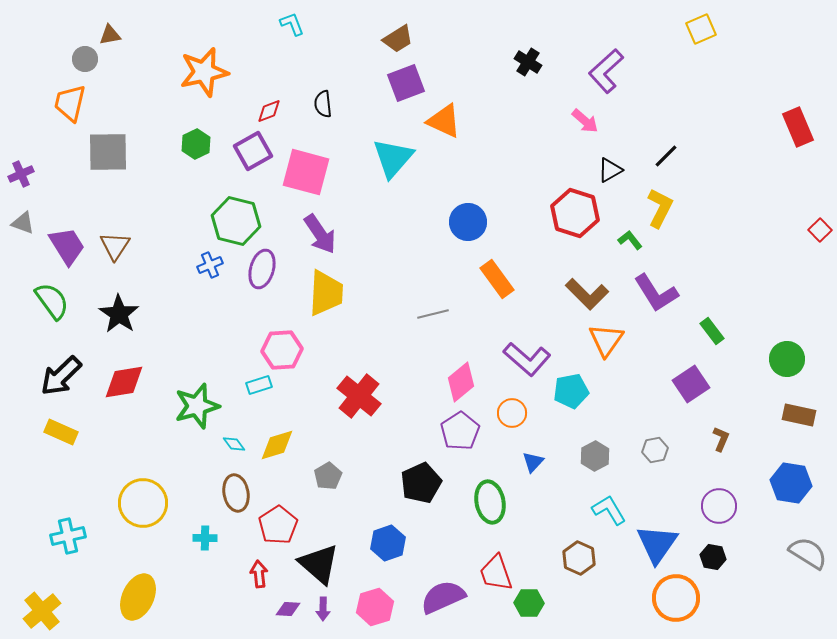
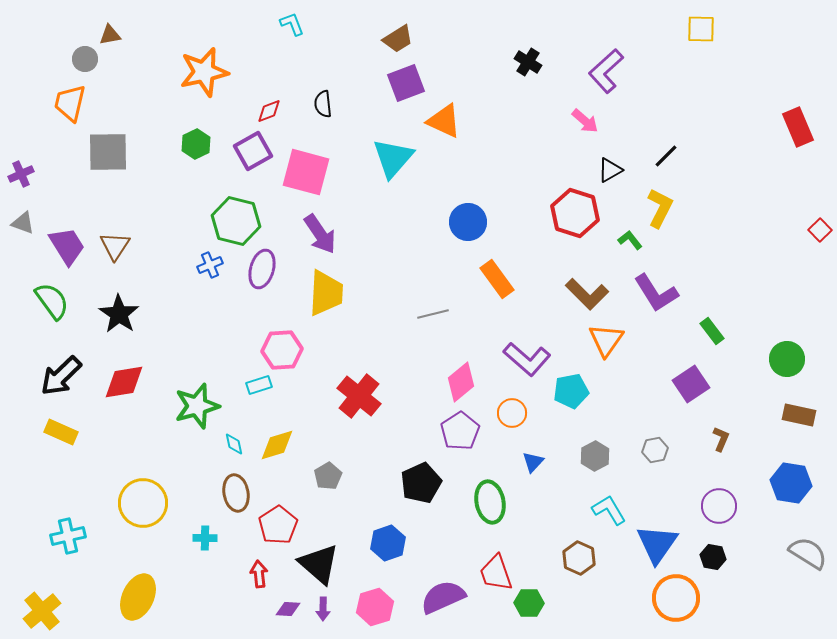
yellow square at (701, 29): rotated 24 degrees clockwise
cyan diamond at (234, 444): rotated 25 degrees clockwise
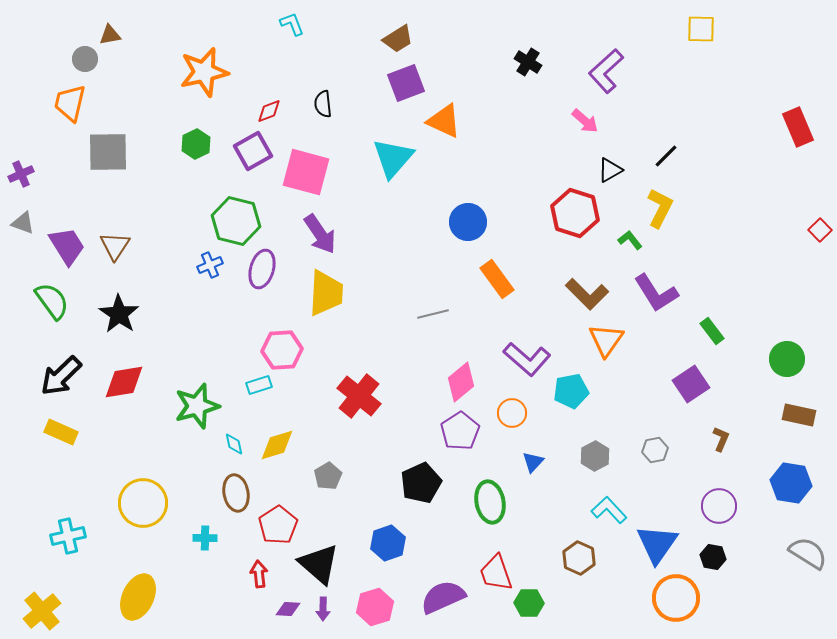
cyan L-shape at (609, 510): rotated 12 degrees counterclockwise
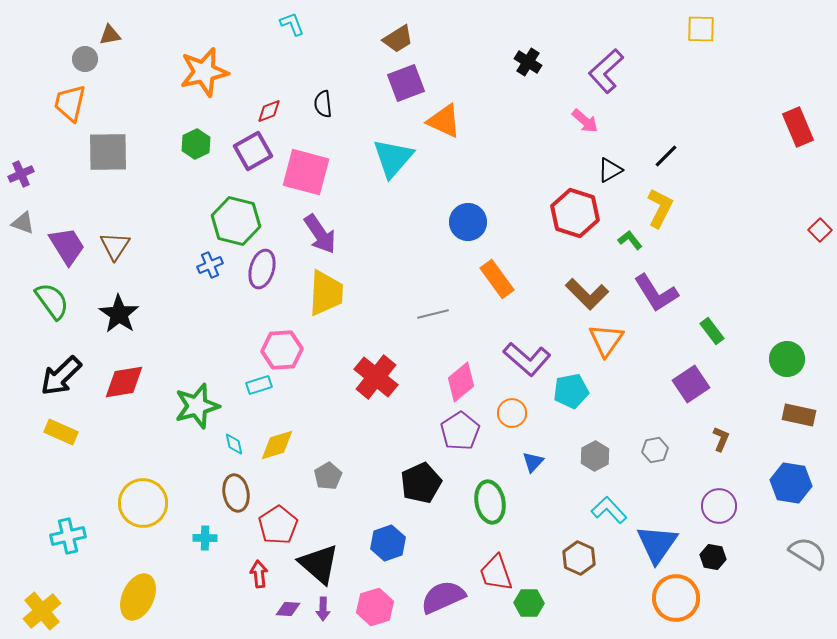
red cross at (359, 396): moved 17 px right, 19 px up
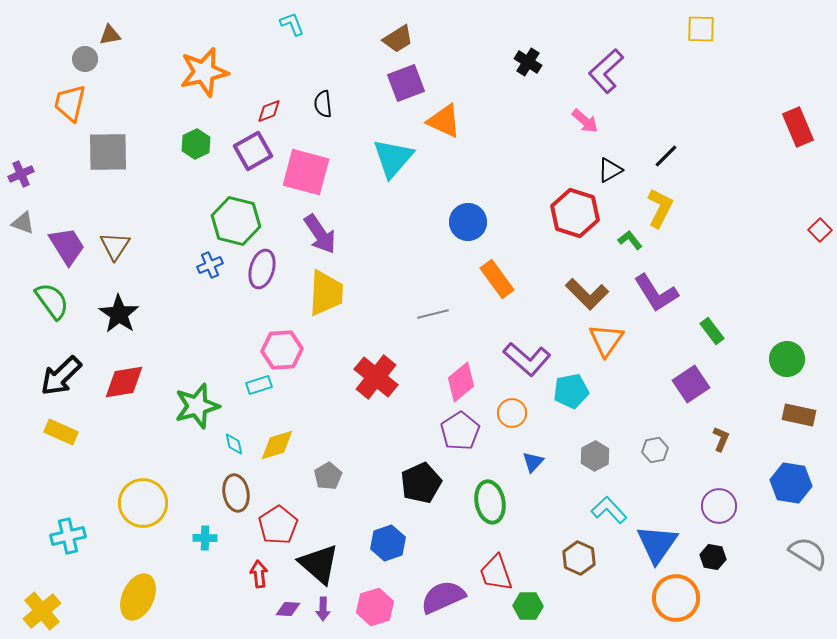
green hexagon at (529, 603): moved 1 px left, 3 px down
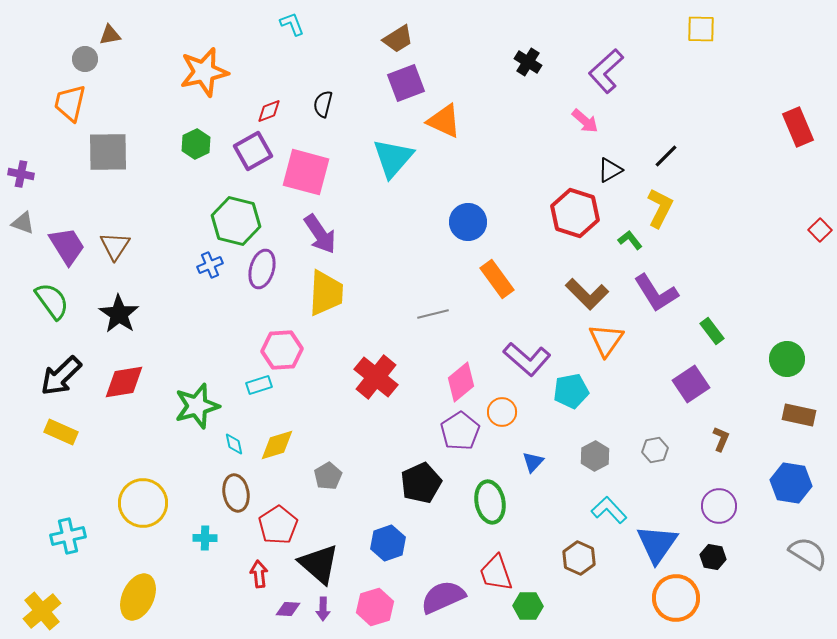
black semicircle at (323, 104): rotated 20 degrees clockwise
purple cross at (21, 174): rotated 35 degrees clockwise
orange circle at (512, 413): moved 10 px left, 1 px up
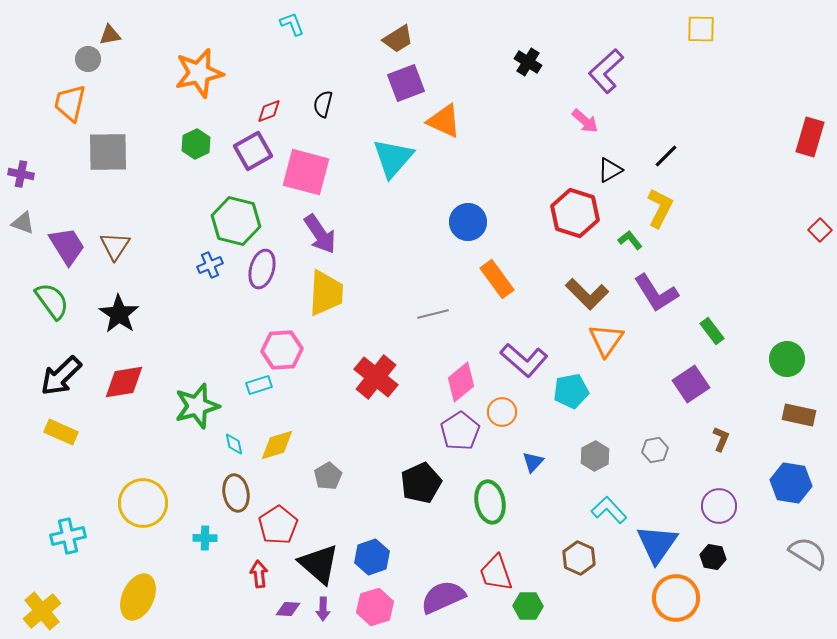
gray circle at (85, 59): moved 3 px right
orange star at (204, 72): moved 5 px left, 1 px down
red rectangle at (798, 127): moved 12 px right, 10 px down; rotated 39 degrees clockwise
purple L-shape at (527, 359): moved 3 px left, 1 px down
blue hexagon at (388, 543): moved 16 px left, 14 px down
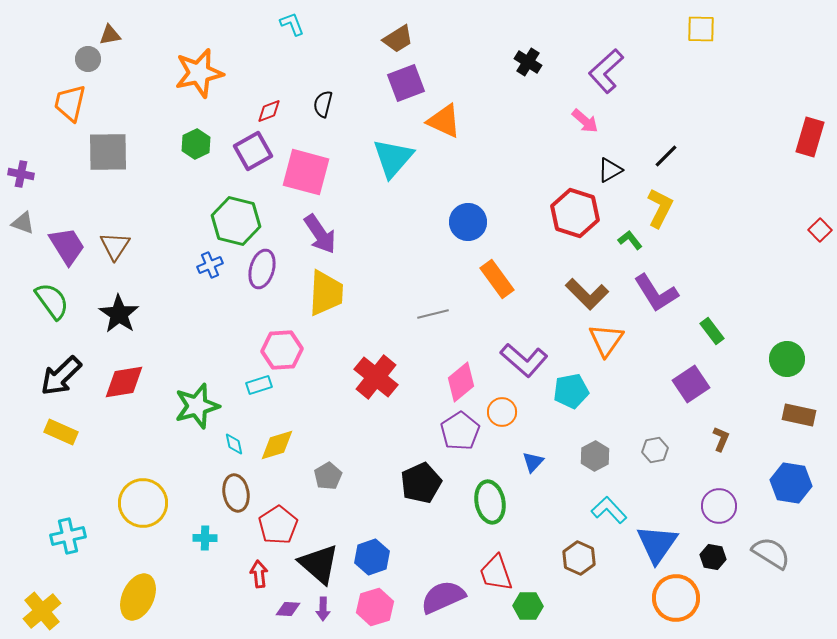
gray semicircle at (808, 553): moved 37 px left
